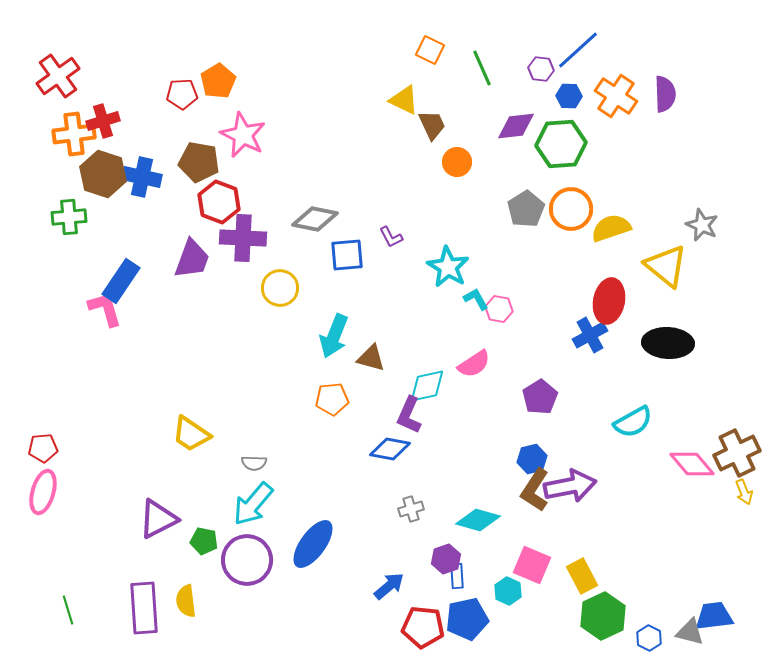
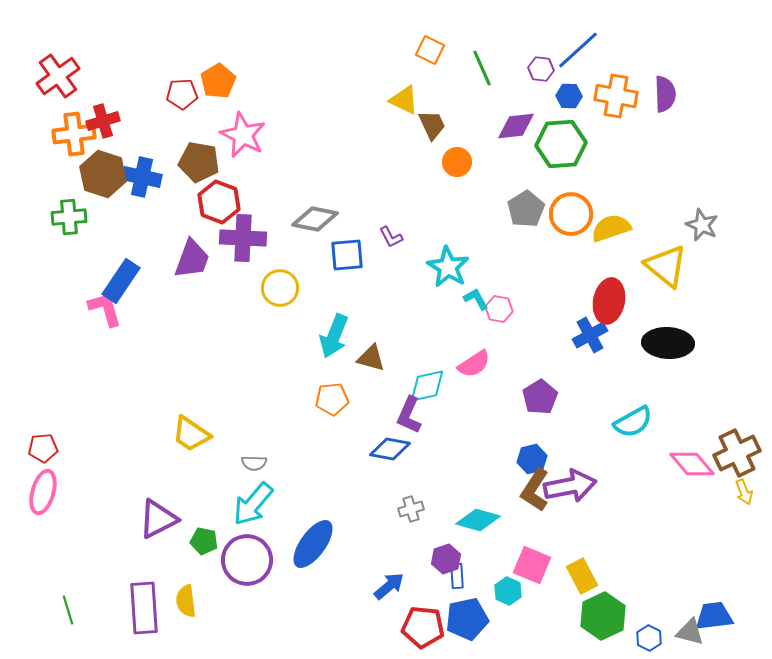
orange cross at (616, 96): rotated 24 degrees counterclockwise
orange circle at (571, 209): moved 5 px down
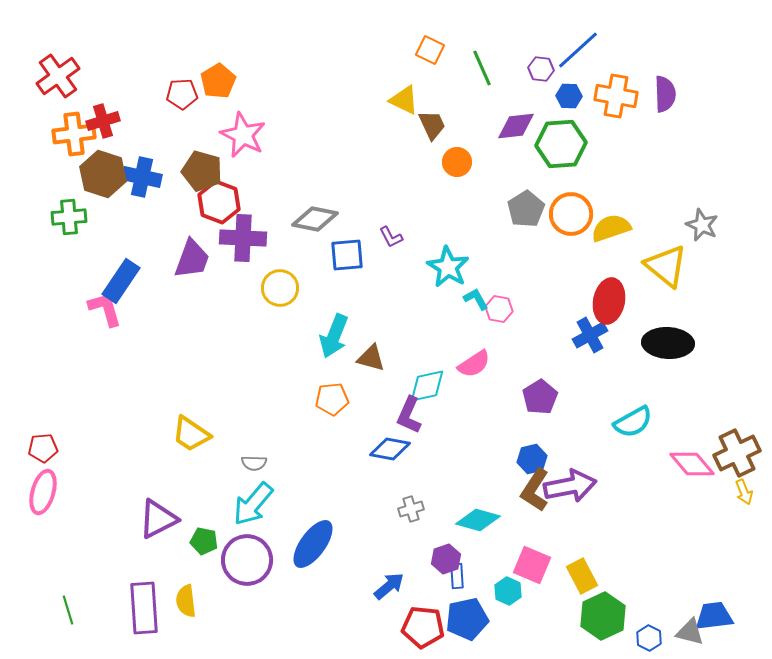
brown pentagon at (199, 162): moved 3 px right, 9 px down; rotated 6 degrees clockwise
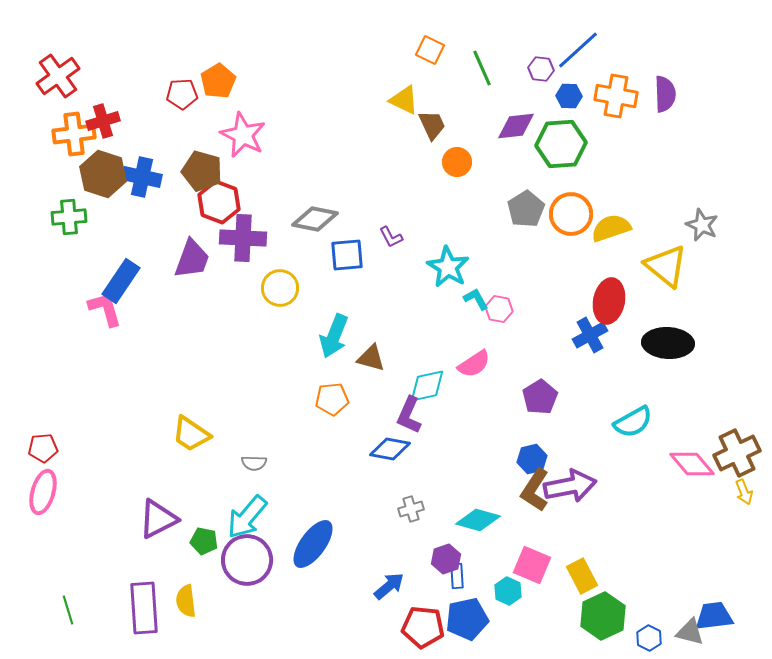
cyan arrow at (253, 504): moved 6 px left, 13 px down
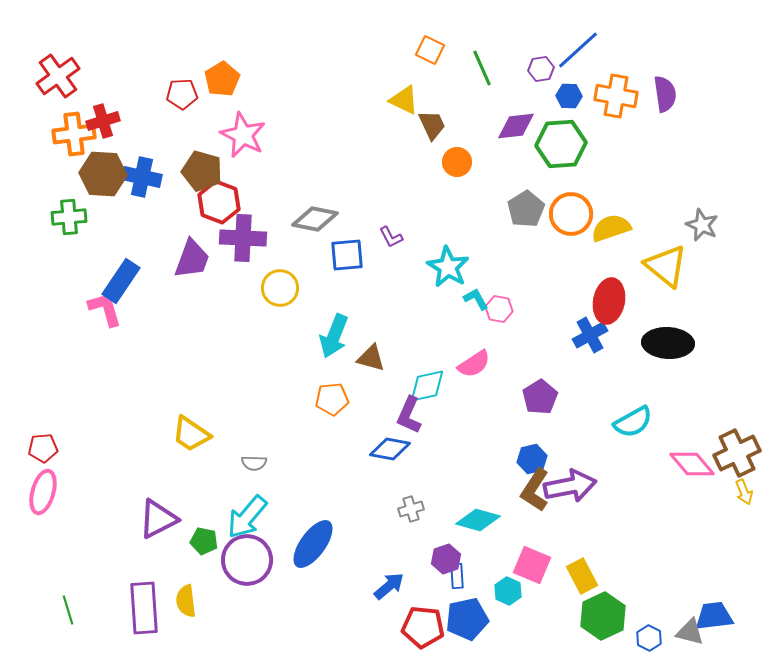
purple hexagon at (541, 69): rotated 15 degrees counterclockwise
orange pentagon at (218, 81): moved 4 px right, 2 px up
purple semicircle at (665, 94): rotated 6 degrees counterclockwise
brown hexagon at (103, 174): rotated 15 degrees counterclockwise
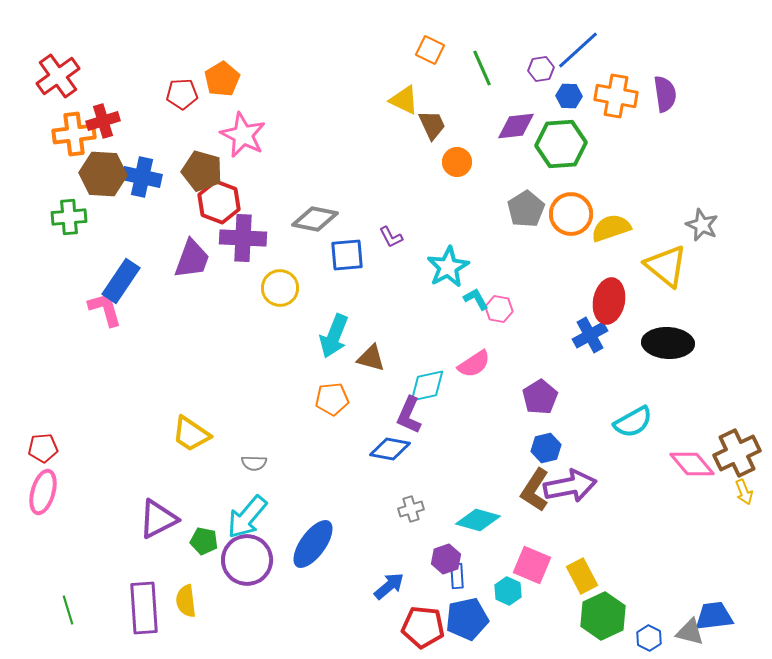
cyan star at (448, 267): rotated 12 degrees clockwise
blue hexagon at (532, 459): moved 14 px right, 11 px up
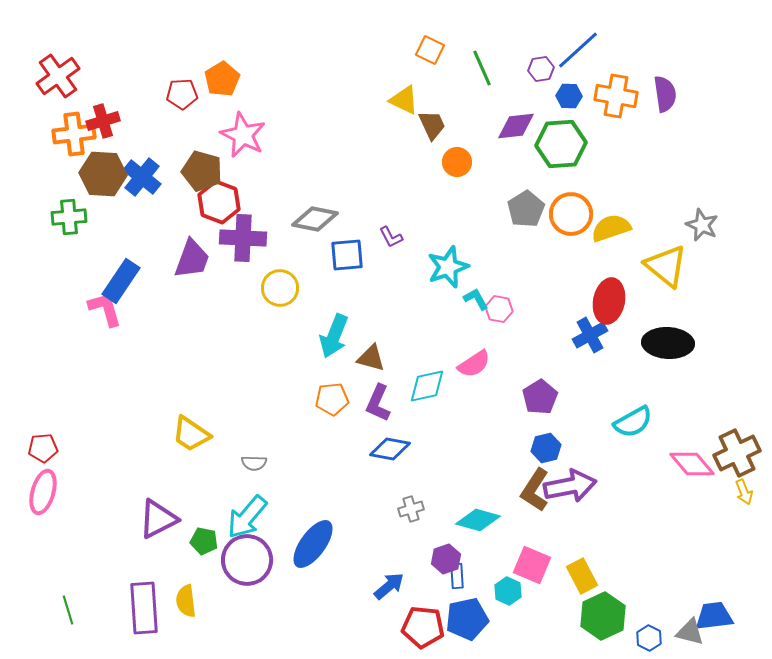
blue cross at (142, 177): rotated 27 degrees clockwise
cyan star at (448, 267): rotated 9 degrees clockwise
purple L-shape at (409, 415): moved 31 px left, 12 px up
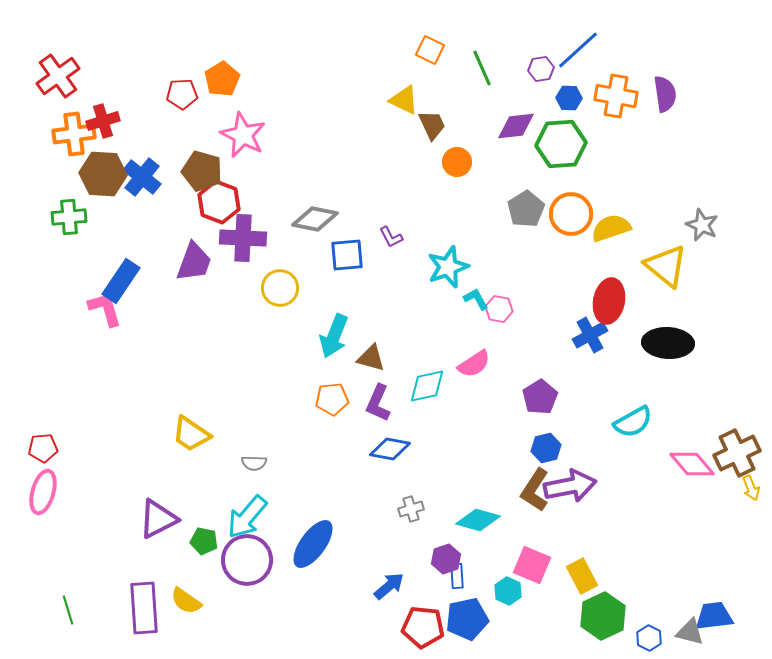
blue hexagon at (569, 96): moved 2 px down
purple trapezoid at (192, 259): moved 2 px right, 3 px down
yellow arrow at (744, 492): moved 7 px right, 4 px up
yellow semicircle at (186, 601): rotated 48 degrees counterclockwise
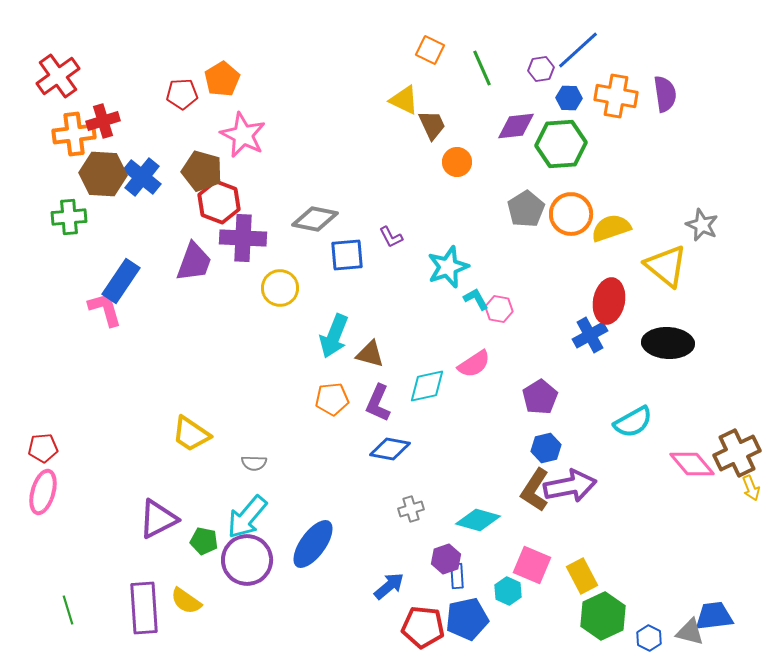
brown triangle at (371, 358): moved 1 px left, 4 px up
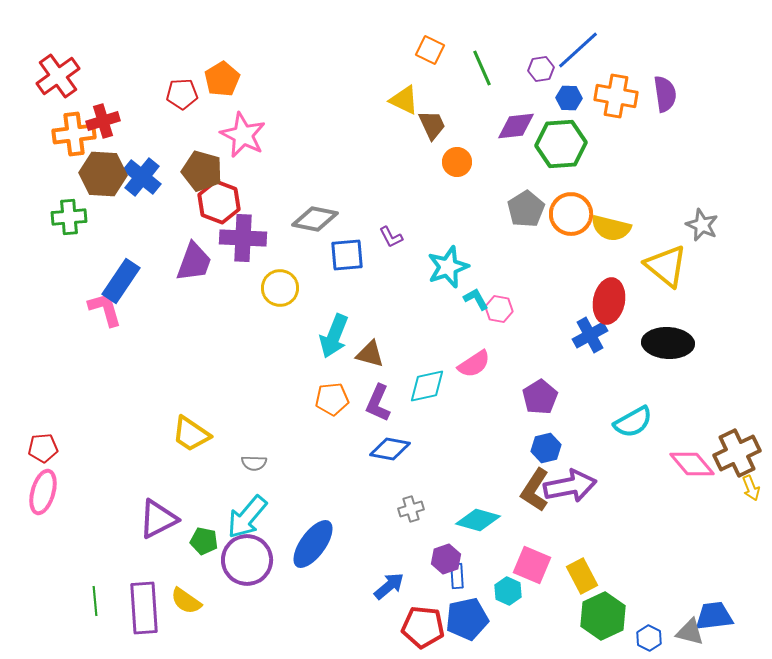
yellow semicircle at (611, 228): rotated 147 degrees counterclockwise
green line at (68, 610): moved 27 px right, 9 px up; rotated 12 degrees clockwise
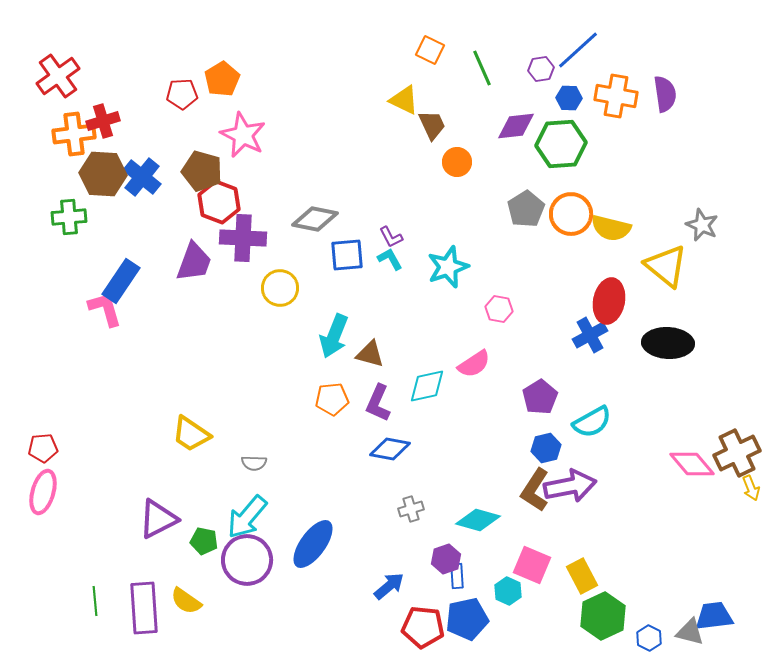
cyan L-shape at (476, 299): moved 86 px left, 40 px up
cyan semicircle at (633, 422): moved 41 px left
